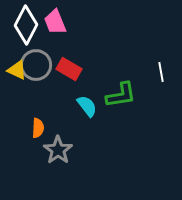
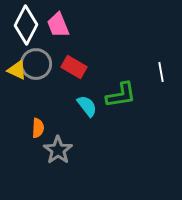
pink trapezoid: moved 3 px right, 3 px down
gray circle: moved 1 px up
red rectangle: moved 5 px right, 2 px up
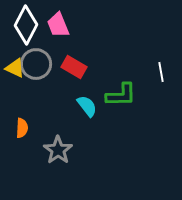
yellow triangle: moved 2 px left, 2 px up
green L-shape: rotated 8 degrees clockwise
orange semicircle: moved 16 px left
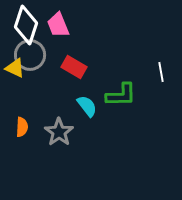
white diamond: rotated 9 degrees counterclockwise
gray circle: moved 6 px left, 9 px up
orange semicircle: moved 1 px up
gray star: moved 1 px right, 18 px up
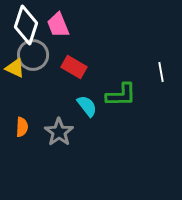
gray circle: moved 3 px right
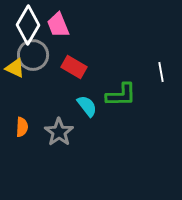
white diamond: moved 2 px right; rotated 12 degrees clockwise
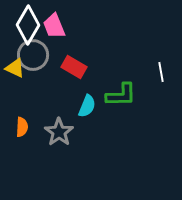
pink trapezoid: moved 4 px left, 1 px down
cyan semicircle: rotated 60 degrees clockwise
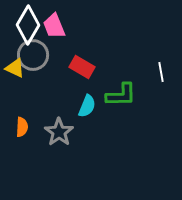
red rectangle: moved 8 px right
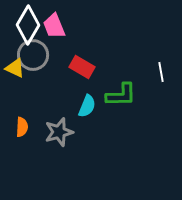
gray star: rotated 20 degrees clockwise
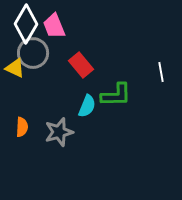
white diamond: moved 2 px left, 1 px up
gray circle: moved 2 px up
red rectangle: moved 1 px left, 2 px up; rotated 20 degrees clockwise
green L-shape: moved 5 px left
